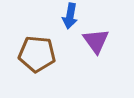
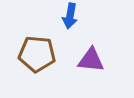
purple triangle: moved 5 px left, 19 px down; rotated 48 degrees counterclockwise
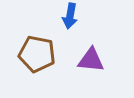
brown pentagon: rotated 6 degrees clockwise
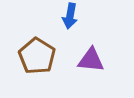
brown pentagon: moved 2 px down; rotated 21 degrees clockwise
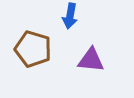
brown pentagon: moved 4 px left, 7 px up; rotated 15 degrees counterclockwise
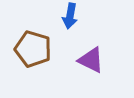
purple triangle: rotated 20 degrees clockwise
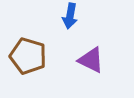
brown pentagon: moved 5 px left, 7 px down
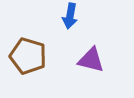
purple triangle: rotated 12 degrees counterclockwise
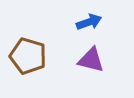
blue arrow: moved 19 px right, 6 px down; rotated 120 degrees counterclockwise
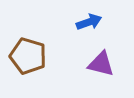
purple triangle: moved 10 px right, 4 px down
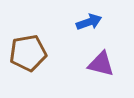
brown pentagon: moved 3 px up; rotated 27 degrees counterclockwise
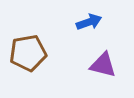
purple triangle: moved 2 px right, 1 px down
